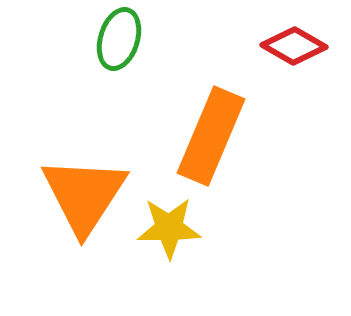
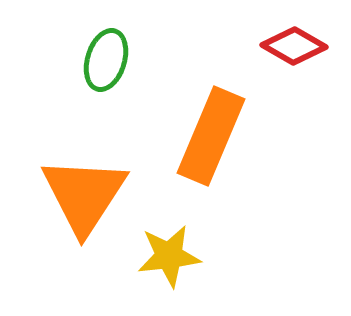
green ellipse: moved 13 px left, 21 px down
yellow star: moved 28 px down; rotated 6 degrees counterclockwise
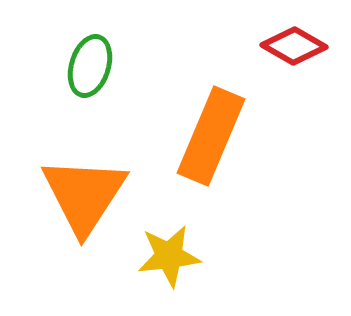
green ellipse: moved 16 px left, 6 px down
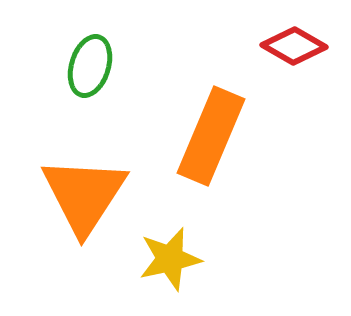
yellow star: moved 1 px right, 3 px down; rotated 6 degrees counterclockwise
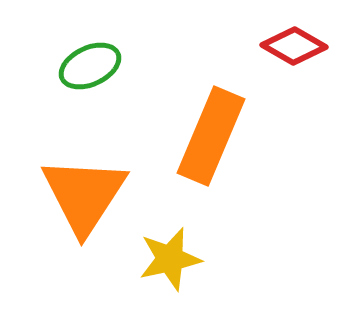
green ellipse: rotated 48 degrees clockwise
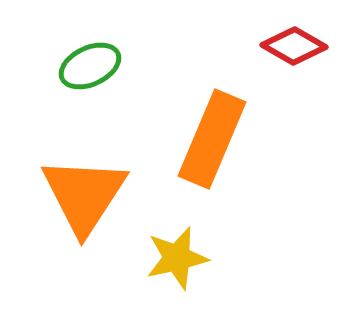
orange rectangle: moved 1 px right, 3 px down
yellow star: moved 7 px right, 1 px up
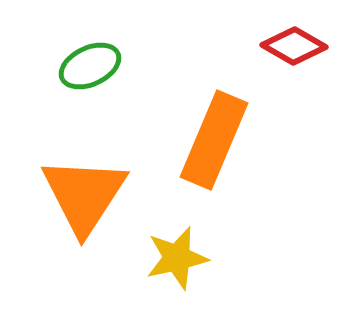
orange rectangle: moved 2 px right, 1 px down
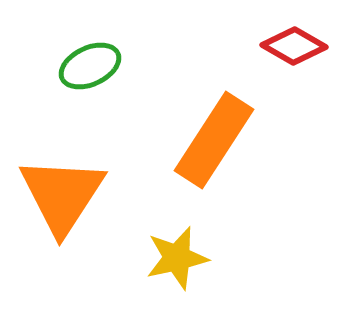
orange rectangle: rotated 10 degrees clockwise
orange triangle: moved 22 px left
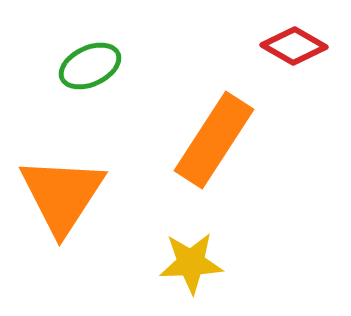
yellow star: moved 14 px right, 5 px down; rotated 10 degrees clockwise
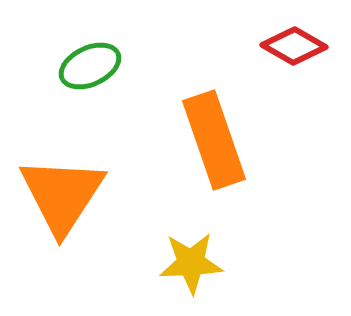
orange rectangle: rotated 52 degrees counterclockwise
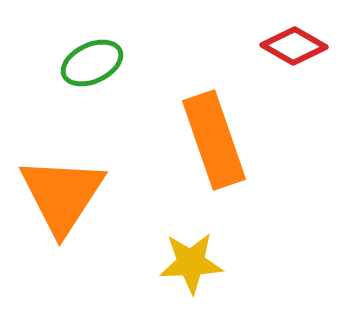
green ellipse: moved 2 px right, 3 px up
